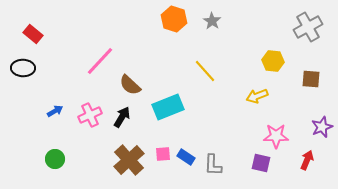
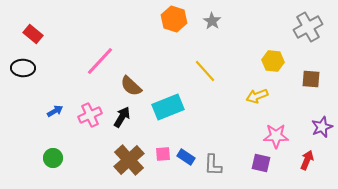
brown semicircle: moved 1 px right, 1 px down
green circle: moved 2 px left, 1 px up
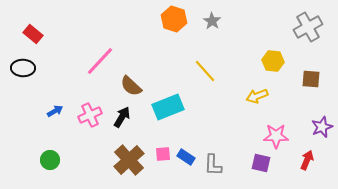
green circle: moved 3 px left, 2 px down
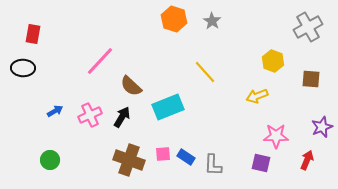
red rectangle: rotated 60 degrees clockwise
yellow hexagon: rotated 15 degrees clockwise
yellow line: moved 1 px down
brown cross: rotated 28 degrees counterclockwise
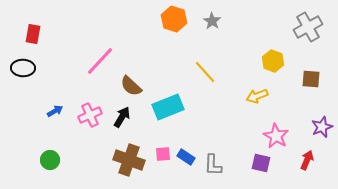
pink star: rotated 30 degrees clockwise
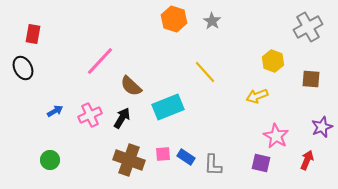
black ellipse: rotated 60 degrees clockwise
black arrow: moved 1 px down
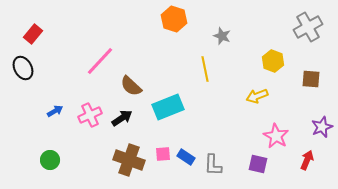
gray star: moved 10 px right, 15 px down; rotated 12 degrees counterclockwise
red rectangle: rotated 30 degrees clockwise
yellow line: moved 3 px up; rotated 30 degrees clockwise
black arrow: rotated 25 degrees clockwise
purple square: moved 3 px left, 1 px down
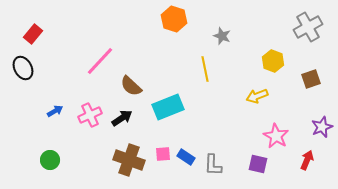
brown square: rotated 24 degrees counterclockwise
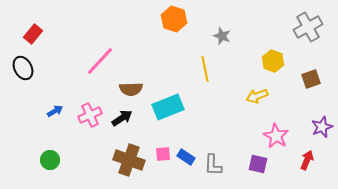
brown semicircle: moved 3 px down; rotated 45 degrees counterclockwise
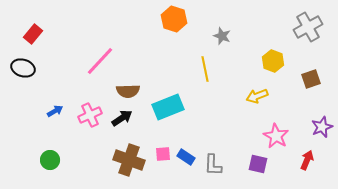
black ellipse: rotated 45 degrees counterclockwise
brown semicircle: moved 3 px left, 2 px down
